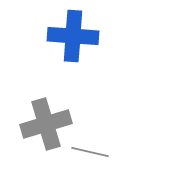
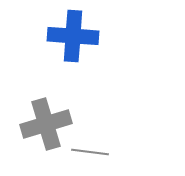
gray line: rotated 6 degrees counterclockwise
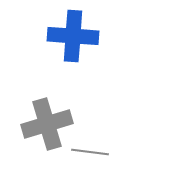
gray cross: moved 1 px right
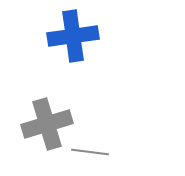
blue cross: rotated 12 degrees counterclockwise
